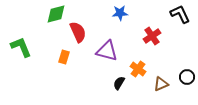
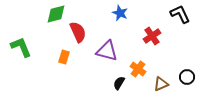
blue star: rotated 28 degrees clockwise
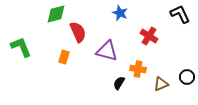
red cross: moved 3 px left; rotated 24 degrees counterclockwise
orange cross: rotated 28 degrees counterclockwise
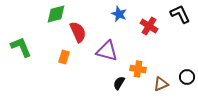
blue star: moved 1 px left, 1 px down
red cross: moved 10 px up
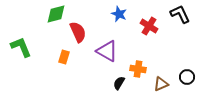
purple triangle: rotated 15 degrees clockwise
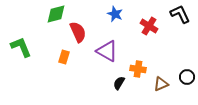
blue star: moved 4 px left
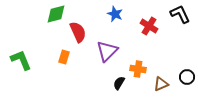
green L-shape: moved 13 px down
purple triangle: rotated 45 degrees clockwise
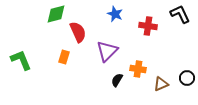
red cross: moved 1 px left; rotated 24 degrees counterclockwise
black circle: moved 1 px down
black semicircle: moved 2 px left, 3 px up
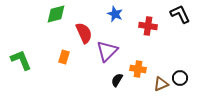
red semicircle: moved 6 px right, 1 px down
black circle: moved 7 px left
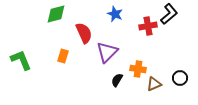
black L-shape: moved 11 px left; rotated 75 degrees clockwise
red cross: rotated 18 degrees counterclockwise
purple triangle: moved 1 px down
orange rectangle: moved 1 px left, 1 px up
brown triangle: moved 7 px left
